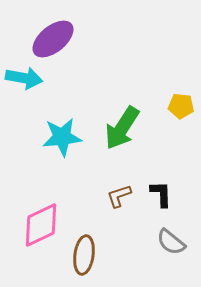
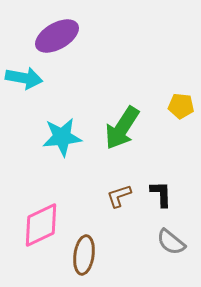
purple ellipse: moved 4 px right, 3 px up; rotated 9 degrees clockwise
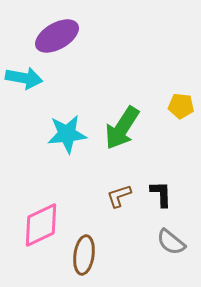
cyan star: moved 5 px right, 3 px up
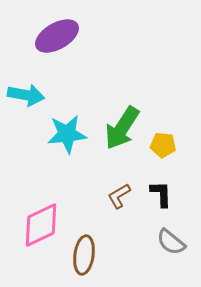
cyan arrow: moved 2 px right, 17 px down
yellow pentagon: moved 18 px left, 39 px down
brown L-shape: rotated 12 degrees counterclockwise
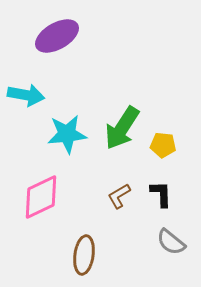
pink diamond: moved 28 px up
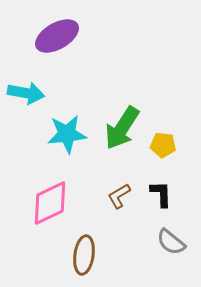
cyan arrow: moved 2 px up
pink diamond: moved 9 px right, 6 px down
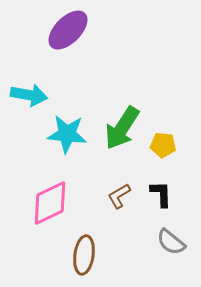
purple ellipse: moved 11 px right, 6 px up; rotated 15 degrees counterclockwise
cyan arrow: moved 3 px right, 2 px down
cyan star: rotated 12 degrees clockwise
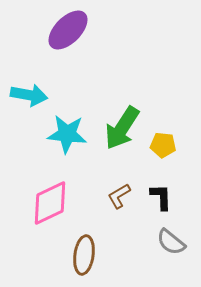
black L-shape: moved 3 px down
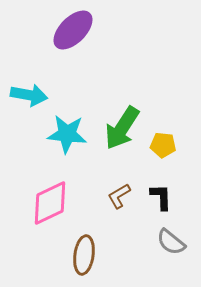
purple ellipse: moved 5 px right
